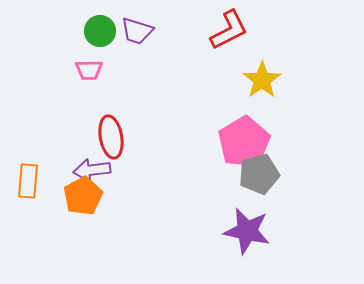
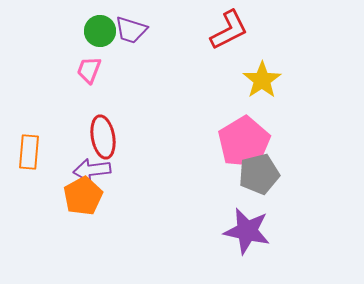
purple trapezoid: moved 6 px left, 1 px up
pink trapezoid: rotated 112 degrees clockwise
red ellipse: moved 8 px left
orange rectangle: moved 1 px right, 29 px up
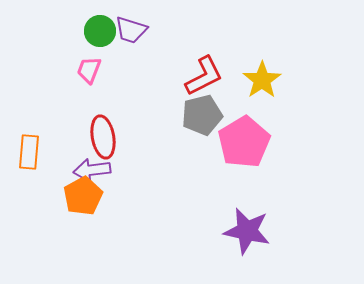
red L-shape: moved 25 px left, 46 px down
gray pentagon: moved 57 px left, 59 px up
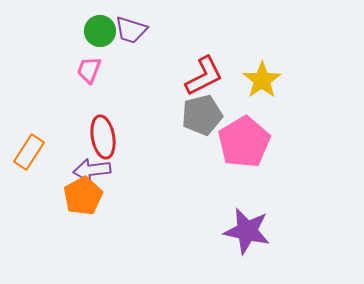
orange rectangle: rotated 28 degrees clockwise
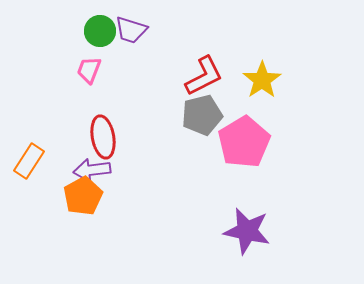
orange rectangle: moved 9 px down
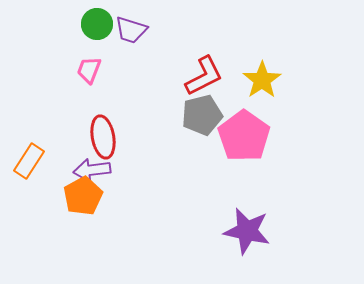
green circle: moved 3 px left, 7 px up
pink pentagon: moved 6 px up; rotated 6 degrees counterclockwise
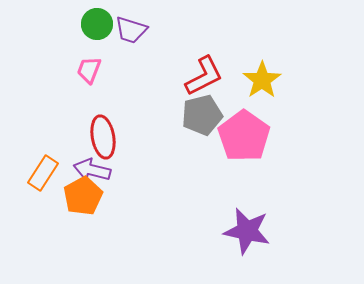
orange rectangle: moved 14 px right, 12 px down
purple arrow: rotated 21 degrees clockwise
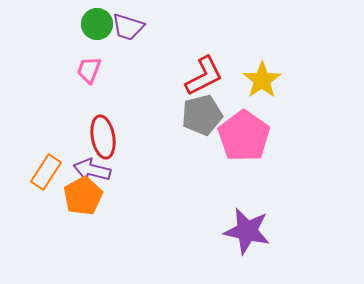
purple trapezoid: moved 3 px left, 3 px up
orange rectangle: moved 3 px right, 1 px up
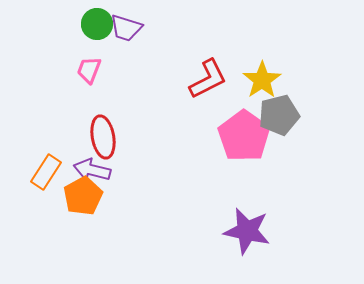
purple trapezoid: moved 2 px left, 1 px down
red L-shape: moved 4 px right, 3 px down
gray pentagon: moved 77 px right
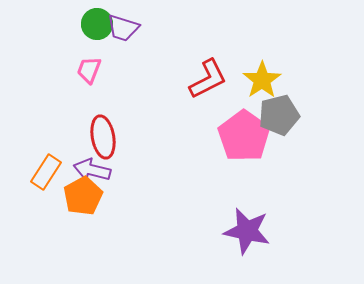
purple trapezoid: moved 3 px left
